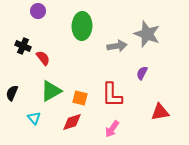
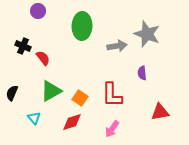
purple semicircle: rotated 32 degrees counterclockwise
orange square: rotated 21 degrees clockwise
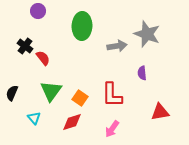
black cross: moved 2 px right; rotated 14 degrees clockwise
green triangle: rotated 25 degrees counterclockwise
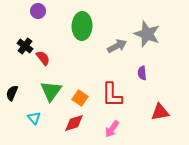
gray arrow: rotated 18 degrees counterclockwise
red diamond: moved 2 px right, 1 px down
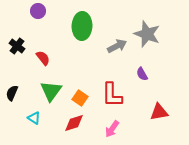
black cross: moved 8 px left
purple semicircle: moved 1 px down; rotated 24 degrees counterclockwise
red triangle: moved 1 px left
cyan triangle: rotated 16 degrees counterclockwise
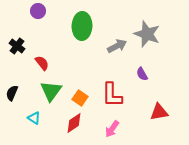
red semicircle: moved 1 px left, 5 px down
red diamond: rotated 15 degrees counterclockwise
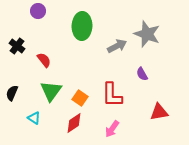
red semicircle: moved 2 px right, 3 px up
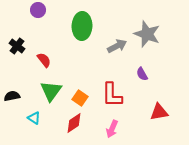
purple circle: moved 1 px up
black semicircle: moved 3 px down; rotated 56 degrees clockwise
pink arrow: rotated 12 degrees counterclockwise
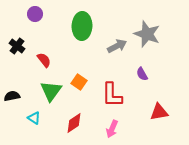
purple circle: moved 3 px left, 4 px down
orange square: moved 1 px left, 16 px up
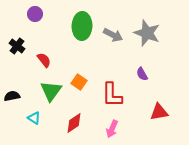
gray star: moved 1 px up
gray arrow: moved 4 px left, 11 px up; rotated 54 degrees clockwise
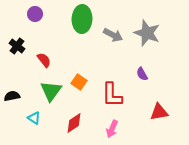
green ellipse: moved 7 px up
